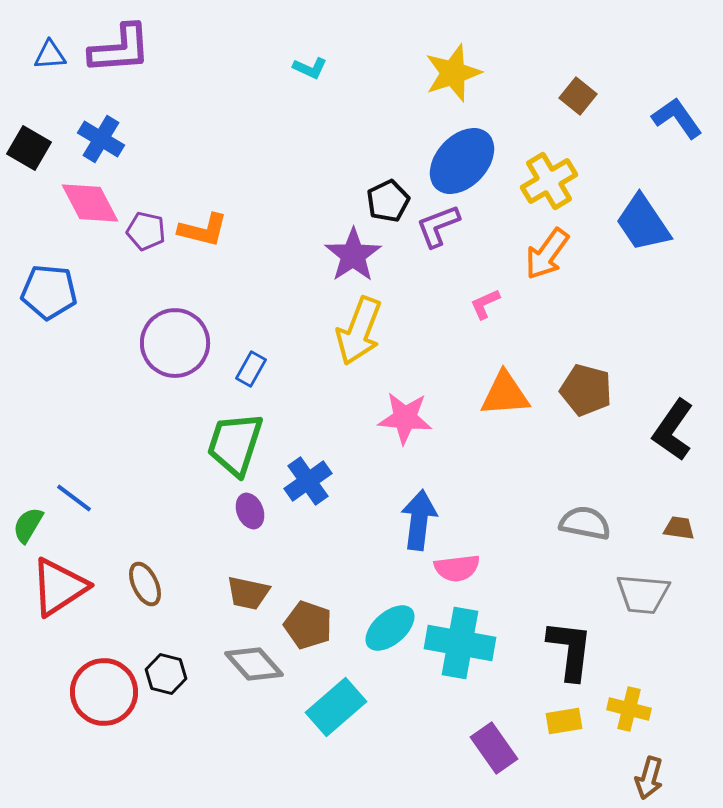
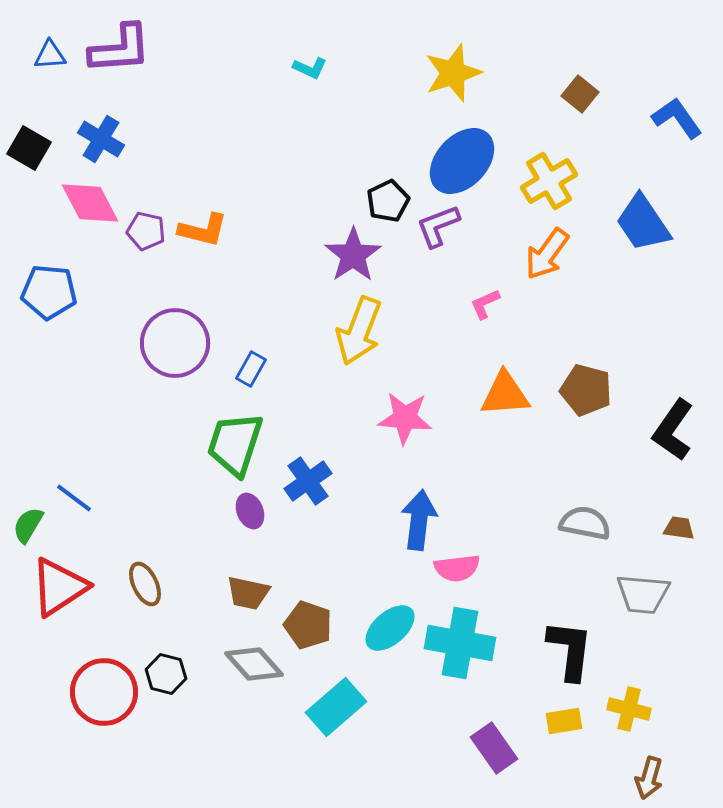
brown square at (578, 96): moved 2 px right, 2 px up
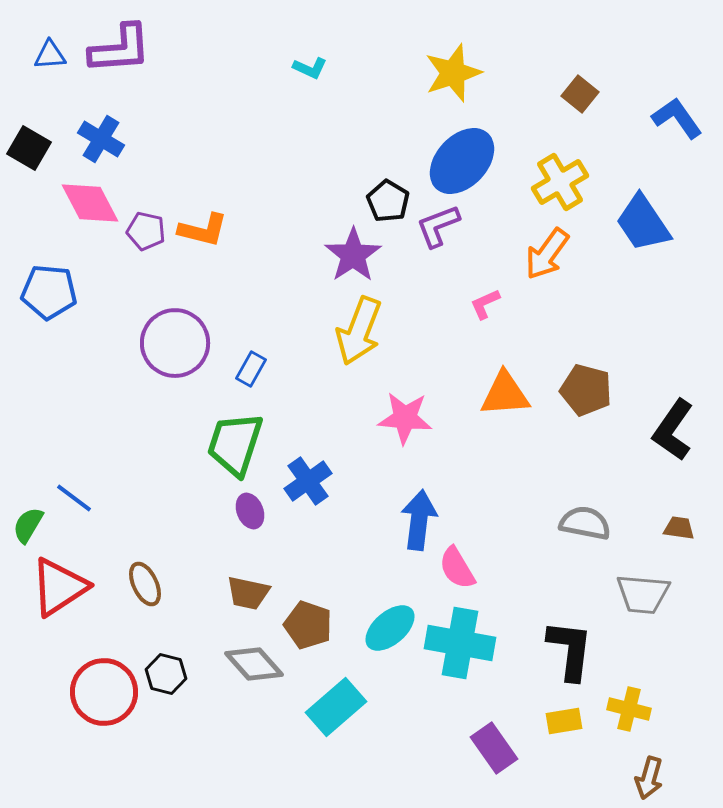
yellow cross at (549, 181): moved 11 px right, 1 px down
black pentagon at (388, 201): rotated 15 degrees counterclockwise
pink semicircle at (457, 568): rotated 66 degrees clockwise
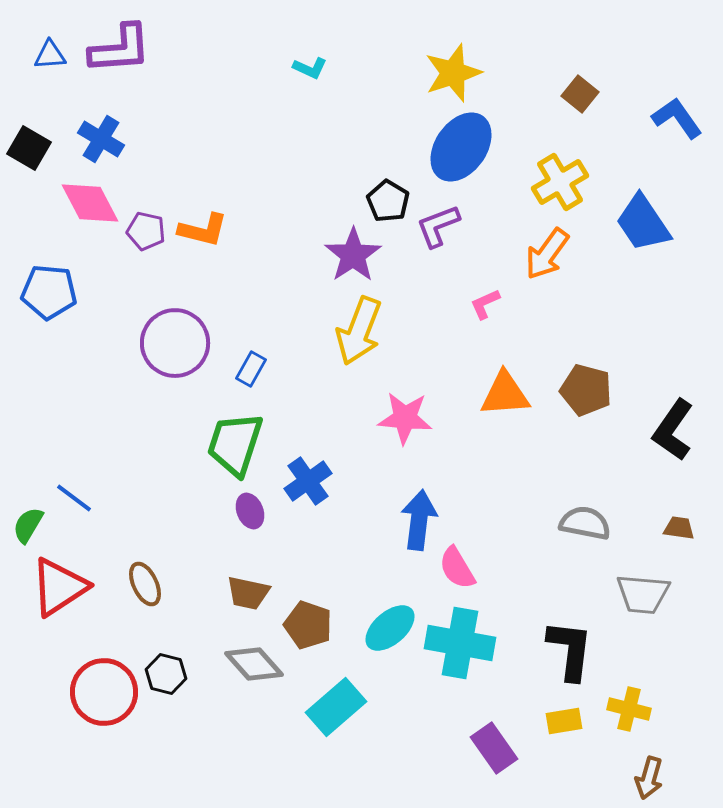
blue ellipse at (462, 161): moved 1 px left, 14 px up; rotated 8 degrees counterclockwise
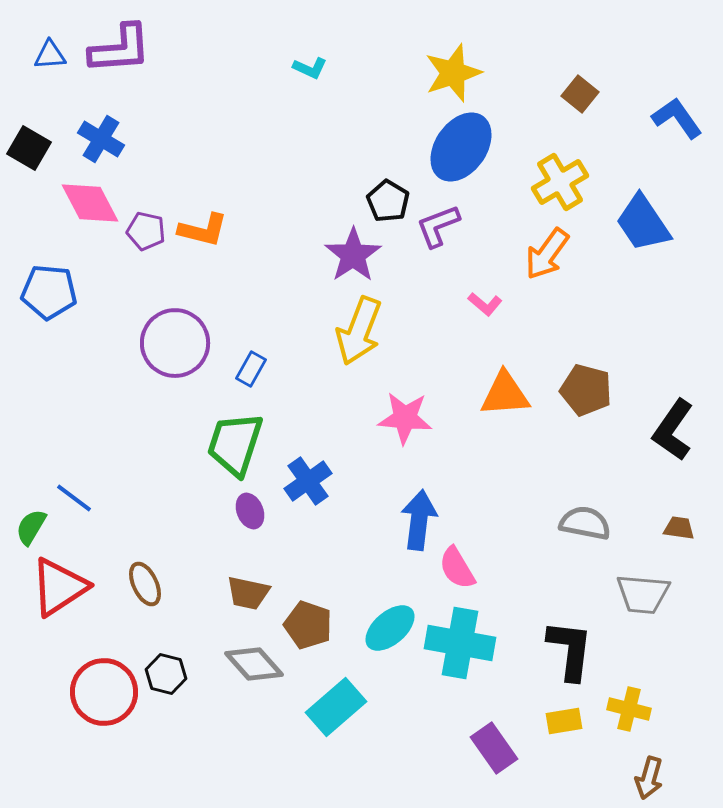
pink L-shape at (485, 304): rotated 116 degrees counterclockwise
green semicircle at (28, 525): moved 3 px right, 2 px down
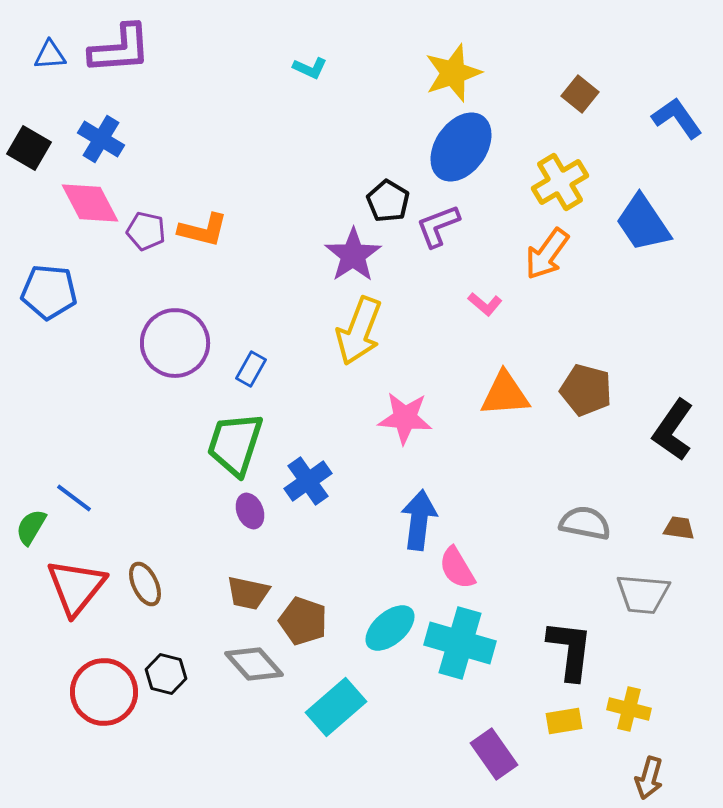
red triangle at (59, 587): moved 17 px right; rotated 18 degrees counterclockwise
brown pentagon at (308, 625): moved 5 px left, 4 px up
cyan cross at (460, 643): rotated 6 degrees clockwise
purple rectangle at (494, 748): moved 6 px down
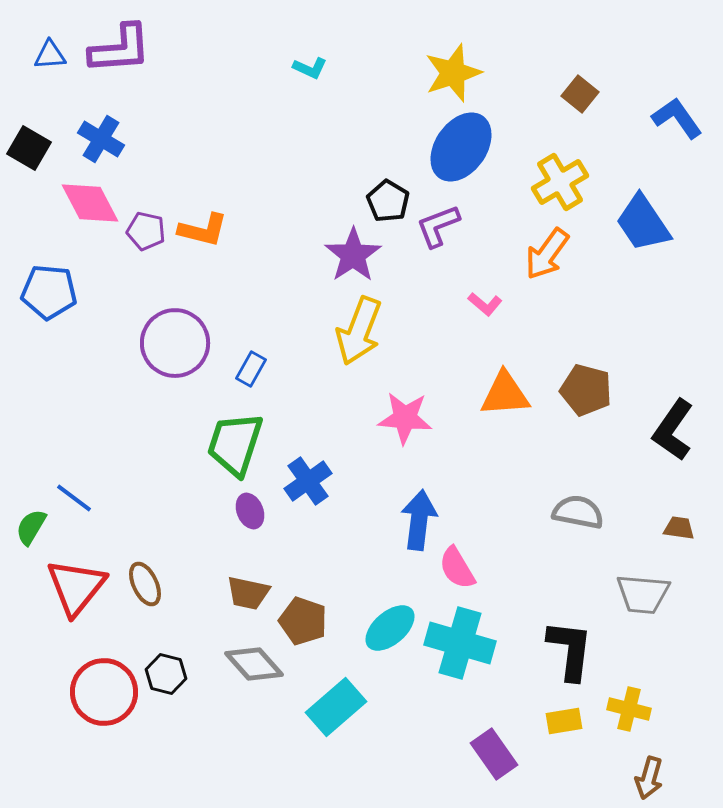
gray semicircle at (585, 523): moved 7 px left, 11 px up
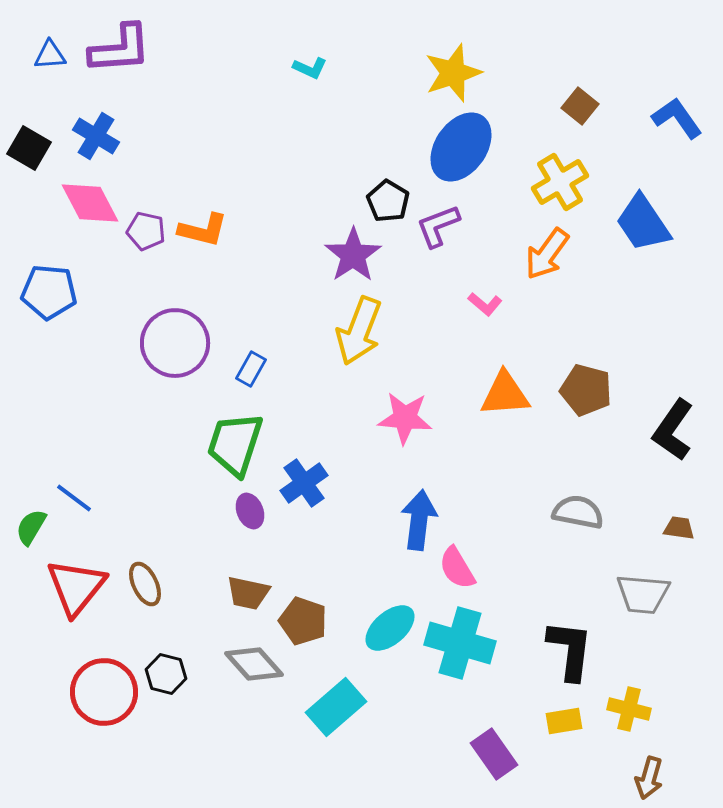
brown square at (580, 94): moved 12 px down
blue cross at (101, 139): moved 5 px left, 3 px up
blue cross at (308, 481): moved 4 px left, 2 px down
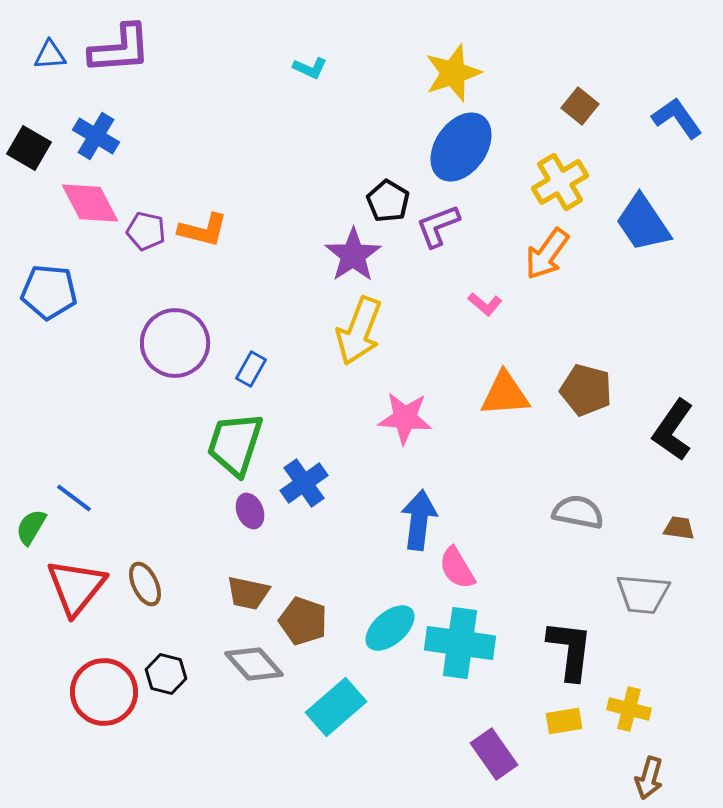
cyan cross at (460, 643): rotated 8 degrees counterclockwise
